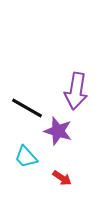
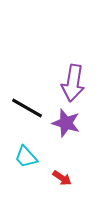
purple arrow: moved 3 px left, 8 px up
purple star: moved 8 px right, 8 px up
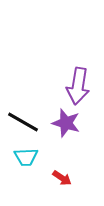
purple arrow: moved 5 px right, 3 px down
black line: moved 4 px left, 14 px down
cyan trapezoid: rotated 50 degrees counterclockwise
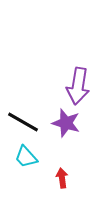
cyan trapezoid: rotated 50 degrees clockwise
red arrow: rotated 132 degrees counterclockwise
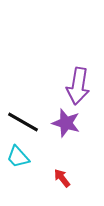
cyan trapezoid: moved 8 px left
red arrow: rotated 30 degrees counterclockwise
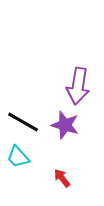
purple star: moved 1 px left, 2 px down
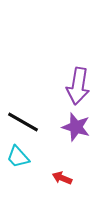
purple star: moved 11 px right, 2 px down
red arrow: rotated 30 degrees counterclockwise
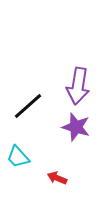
black line: moved 5 px right, 16 px up; rotated 72 degrees counterclockwise
red arrow: moved 5 px left
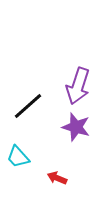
purple arrow: rotated 9 degrees clockwise
